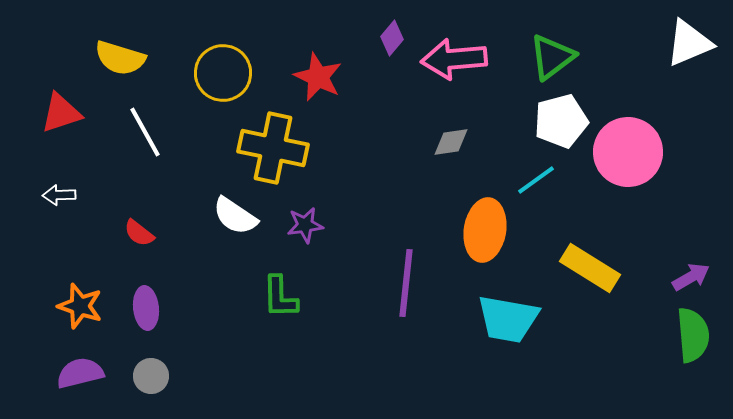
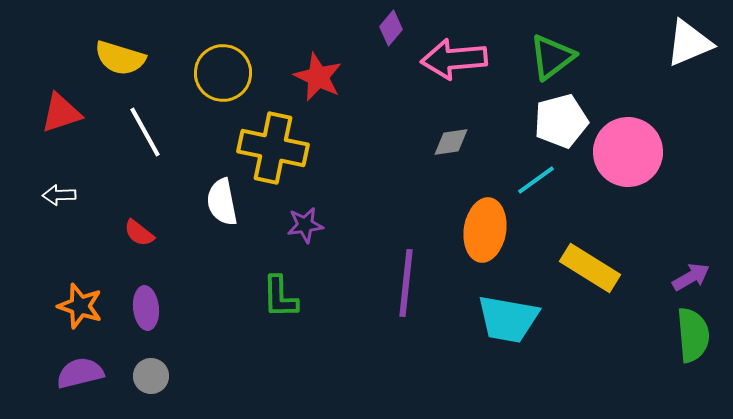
purple diamond: moved 1 px left, 10 px up
white semicircle: moved 13 px left, 14 px up; rotated 45 degrees clockwise
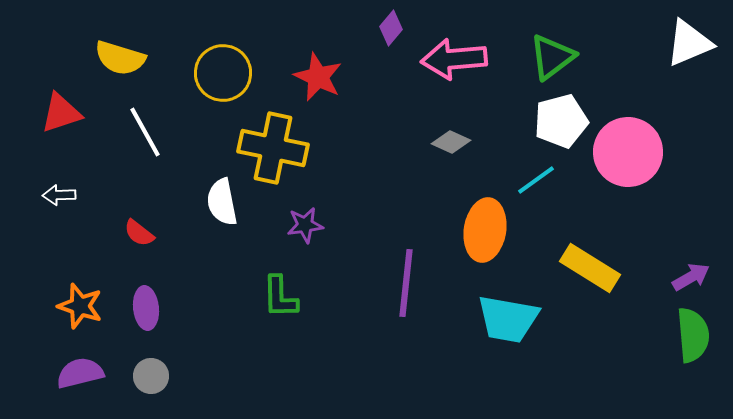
gray diamond: rotated 33 degrees clockwise
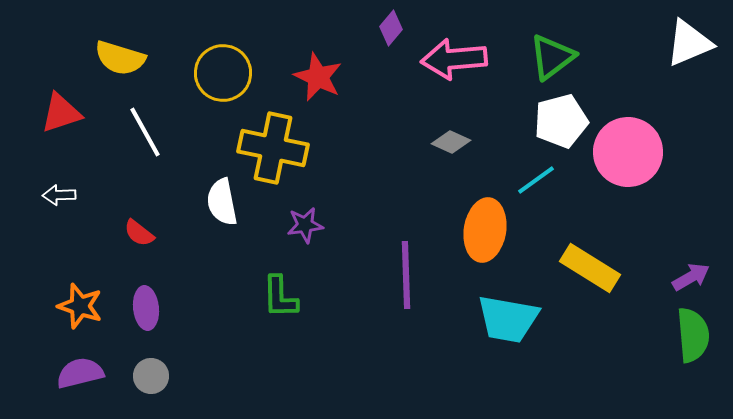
purple line: moved 8 px up; rotated 8 degrees counterclockwise
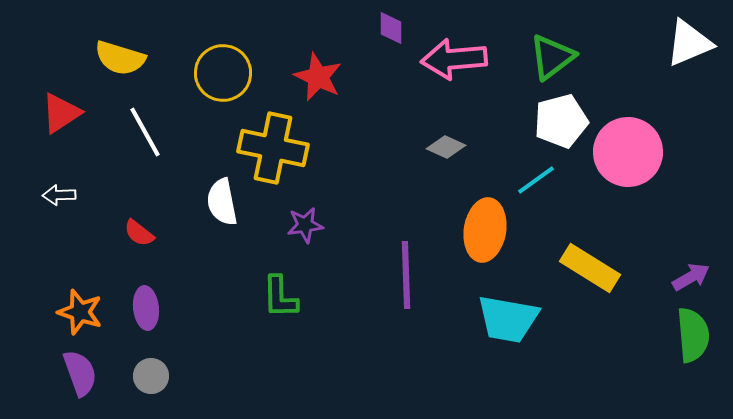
purple diamond: rotated 40 degrees counterclockwise
red triangle: rotated 15 degrees counterclockwise
gray diamond: moved 5 px left, 5 px down
orange star: moved 6 px down
purple semicircle: rotated 84 degrees clockwise
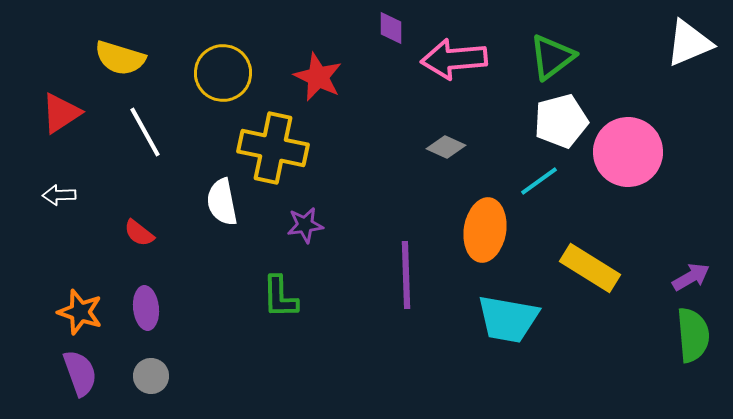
cyan line: moved 3 px right, 1 px down
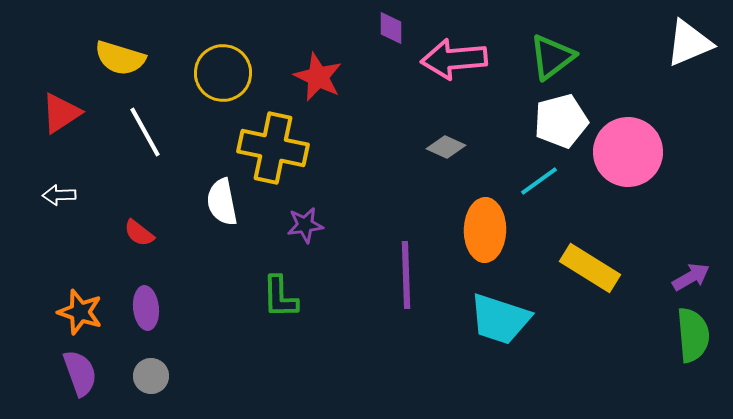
orange ellipse: rotated 8 degrees counterclockwise
cyan trapezoid: moved 8 px left; rotated 8 degrees clockwise
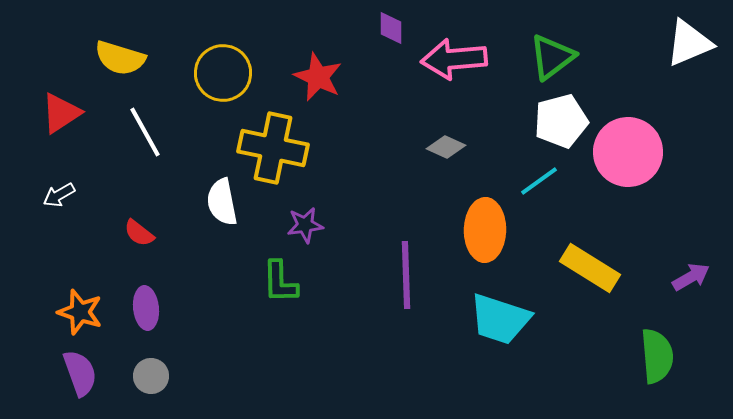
white arrow: rotated 28 degrees counterclockwise
green L-shape: moved 15 px up
green semicircle: moved 36 px left, 21 px down
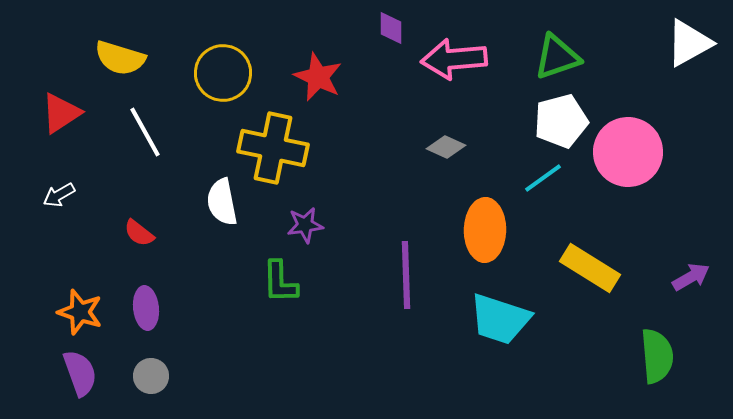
white triangle: rotated 6 degrees counterclockwise
green triangle: moved 5 px right; rotated 18 degrees clockwise
cyan line: moved 4 px right, 3 px up
